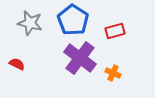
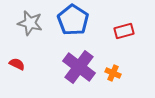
red rectangle: moved 9 px right
purple cross: moved 1 px left, 9 px down
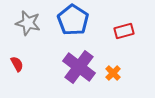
gray star: moved 2 px left
red semicircle: rotated 35 degrees clockwise
orange cross: rotated 21 degrees clockwise
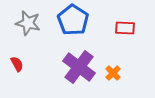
red rectangle: moved 1 px right, 3 px up; rotated 18 degrees clockwise
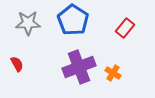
gray star: rotated 15 degrees counterclockwise
red rectangle: rotated 54 degrees counterclockwise
purple cross: rotated 32 degrees clockwise
orange cross: rotated 14 degrees counterclockwise
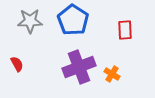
gray star: moved 2 px right, 2 px up
red rectangle: moved 2 px down; rotated 42 degrees counterclockwise
orange cross: moved 1 px left, 1 px down
